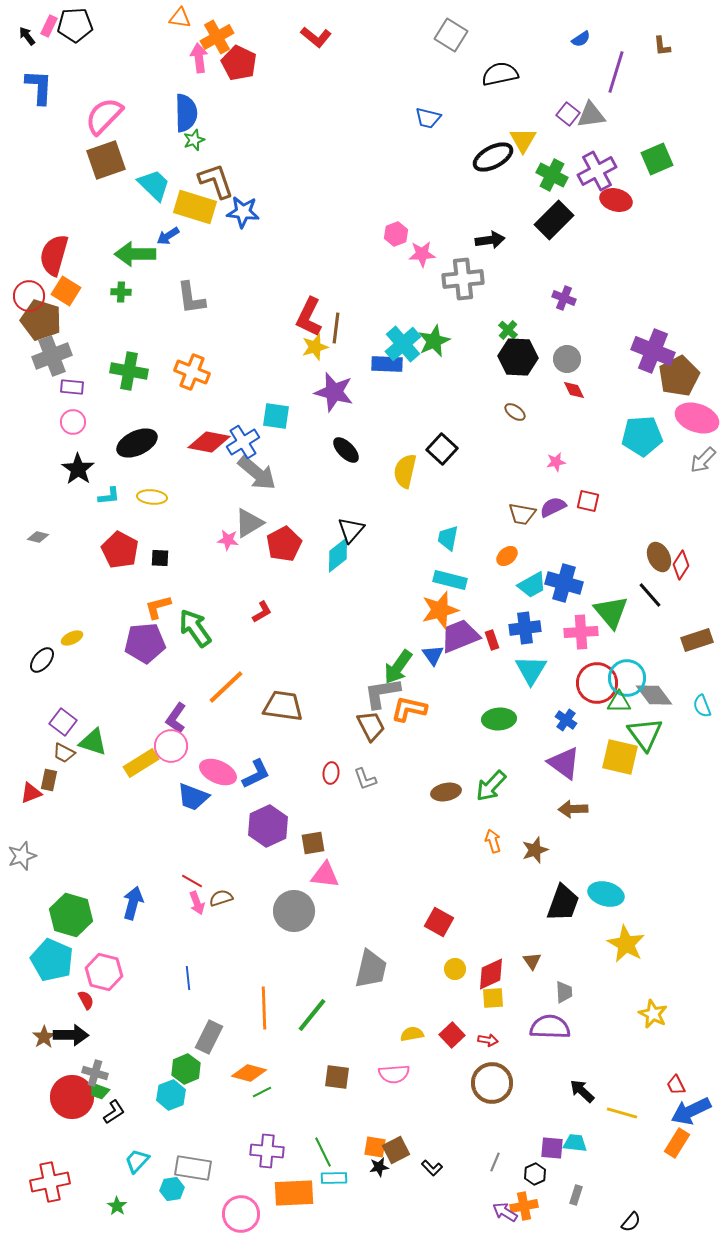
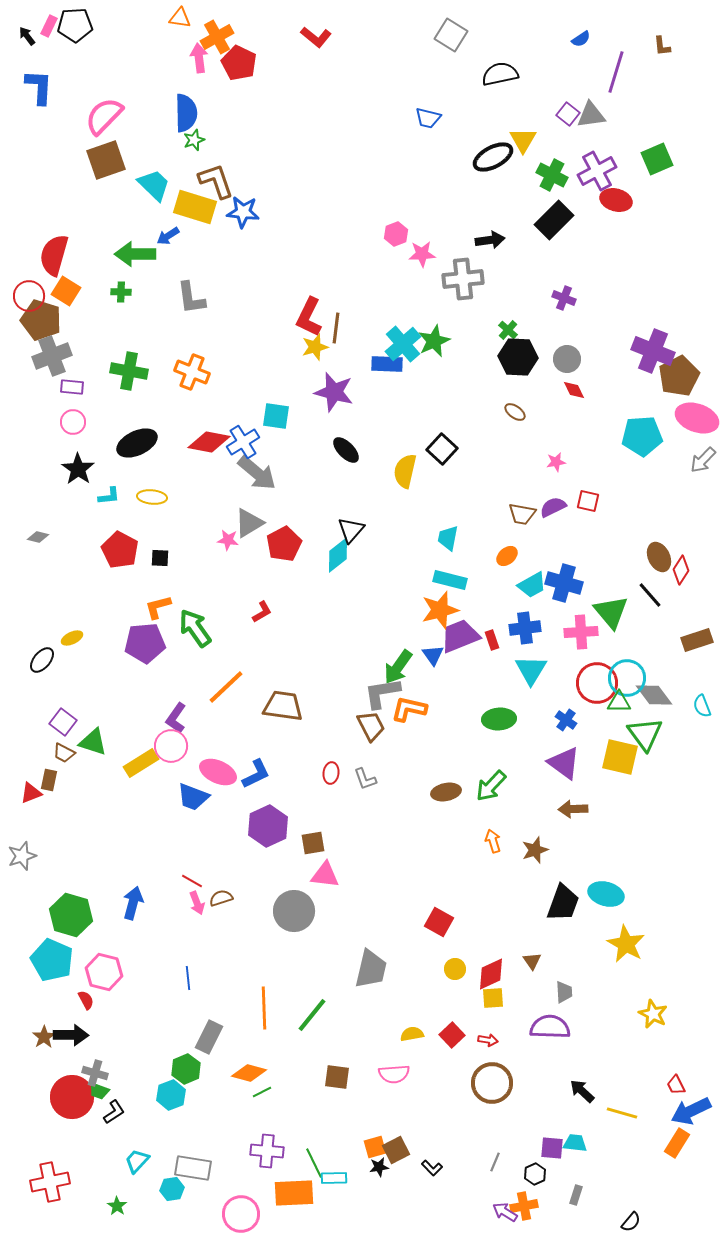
red diamond at (681, 565): moved 5 px down
orange square at (375, 1147): rotated 25 degrees counterclockwise
green line at (323, 1152): moved 9 px left, 11 px down
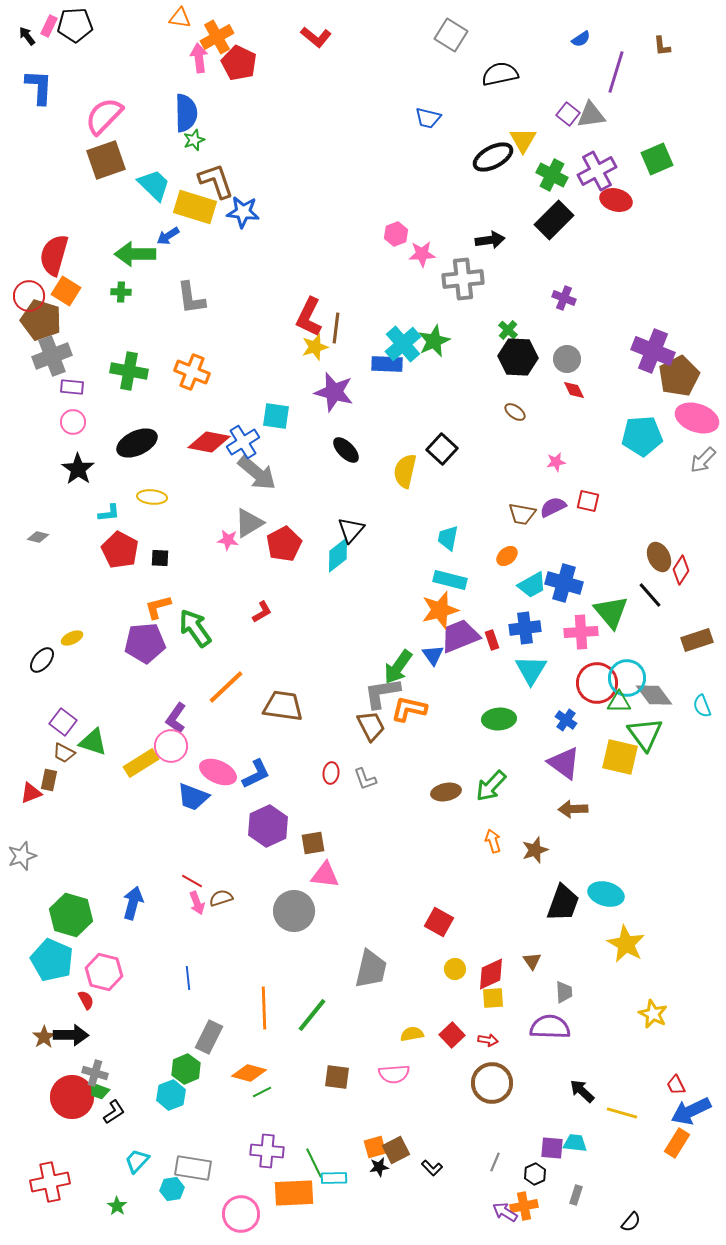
cyan L-shape at (109, 496): moved 17 px down
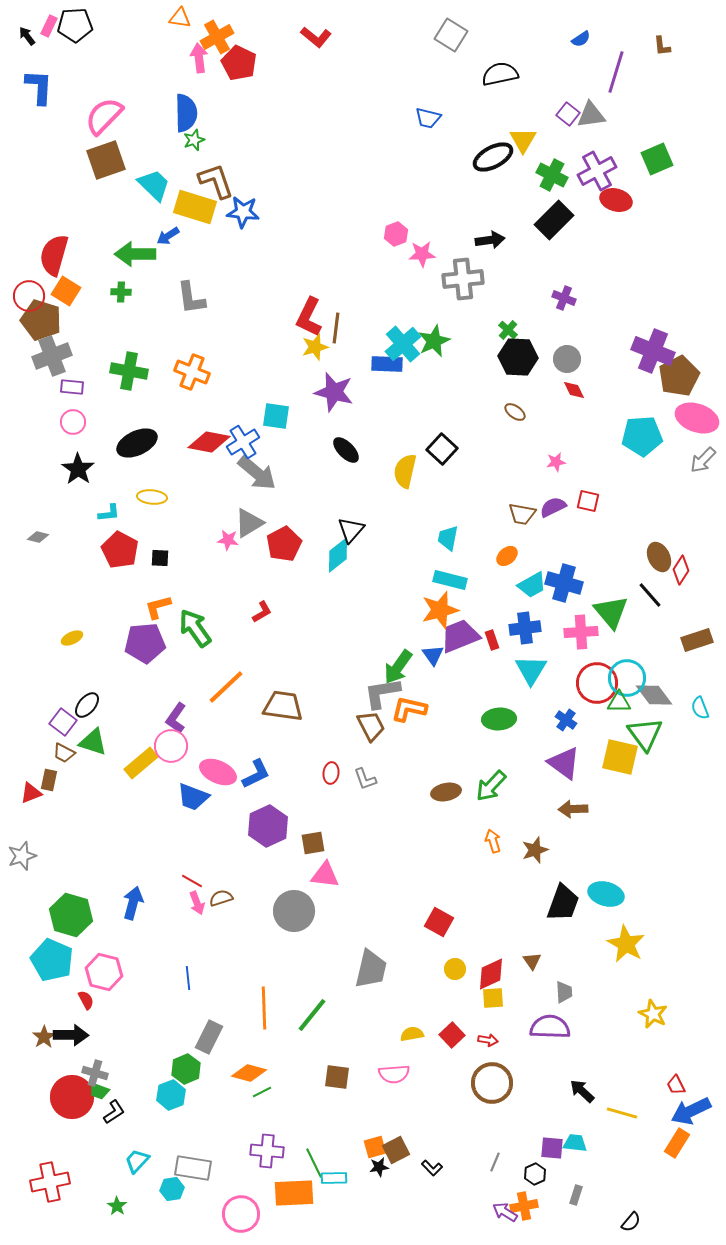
black ellipse at (42, 660): moved 45 px right, 45 px down
cyan semicircle at (702, 706): moved 2 px left, 2 px down
yellow rectangle at (141, 763): rotated 8 degrees counterclockwise
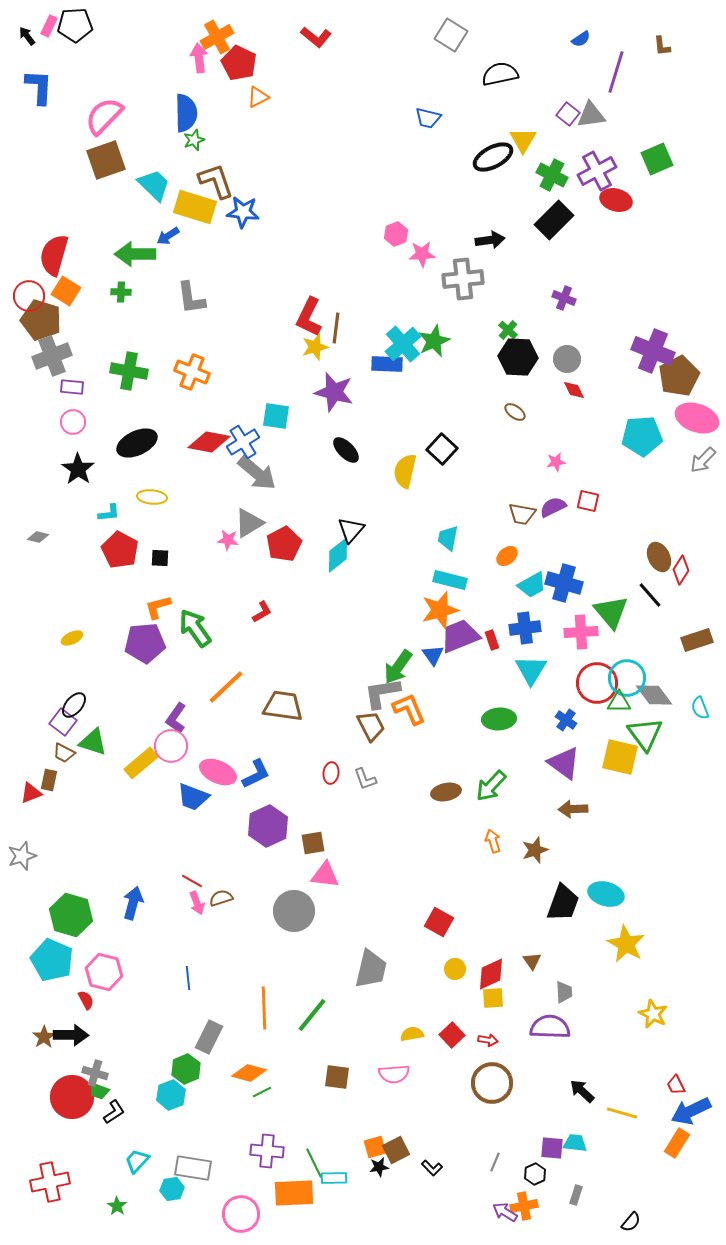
orange triangle at (180, 18): moved 78 px right, 79 px down; rotated 35 degrees counterclockwise
black ellipse at (87, 705): moved 13 px left
orange L-shape at (409, 709): rotated 54 degrees clockwise
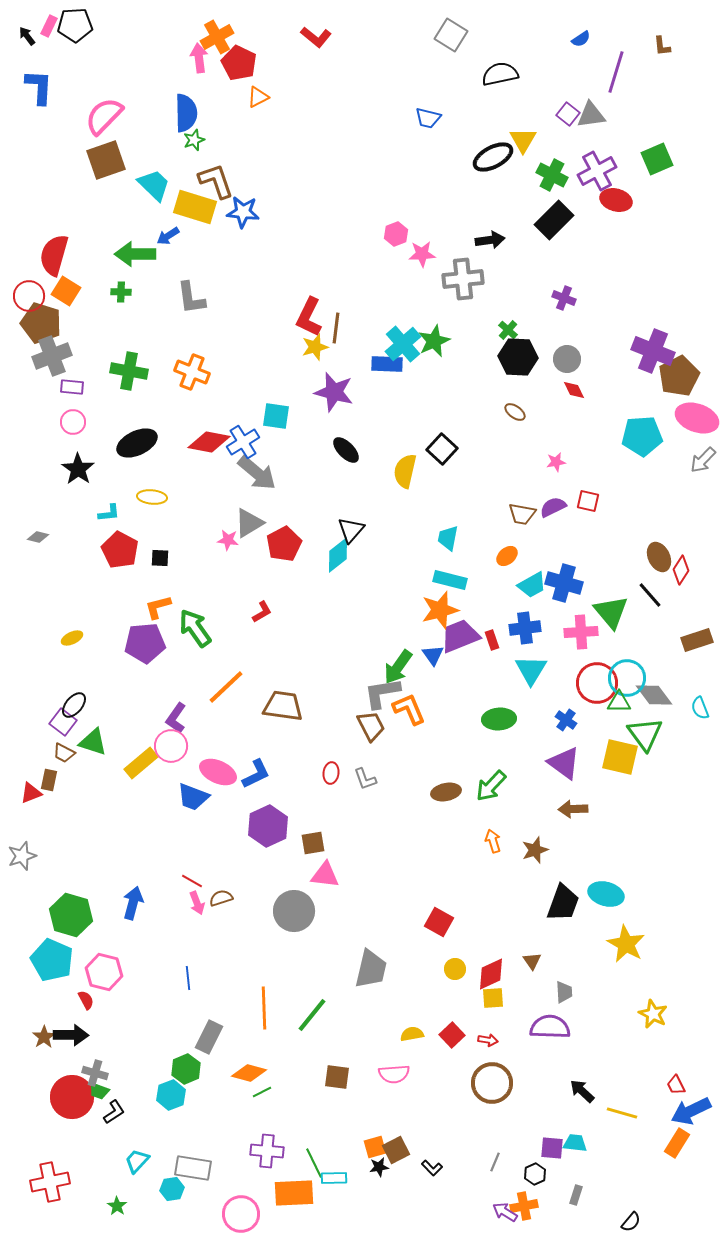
brown pentagon at (41, 320): moved 3 px down
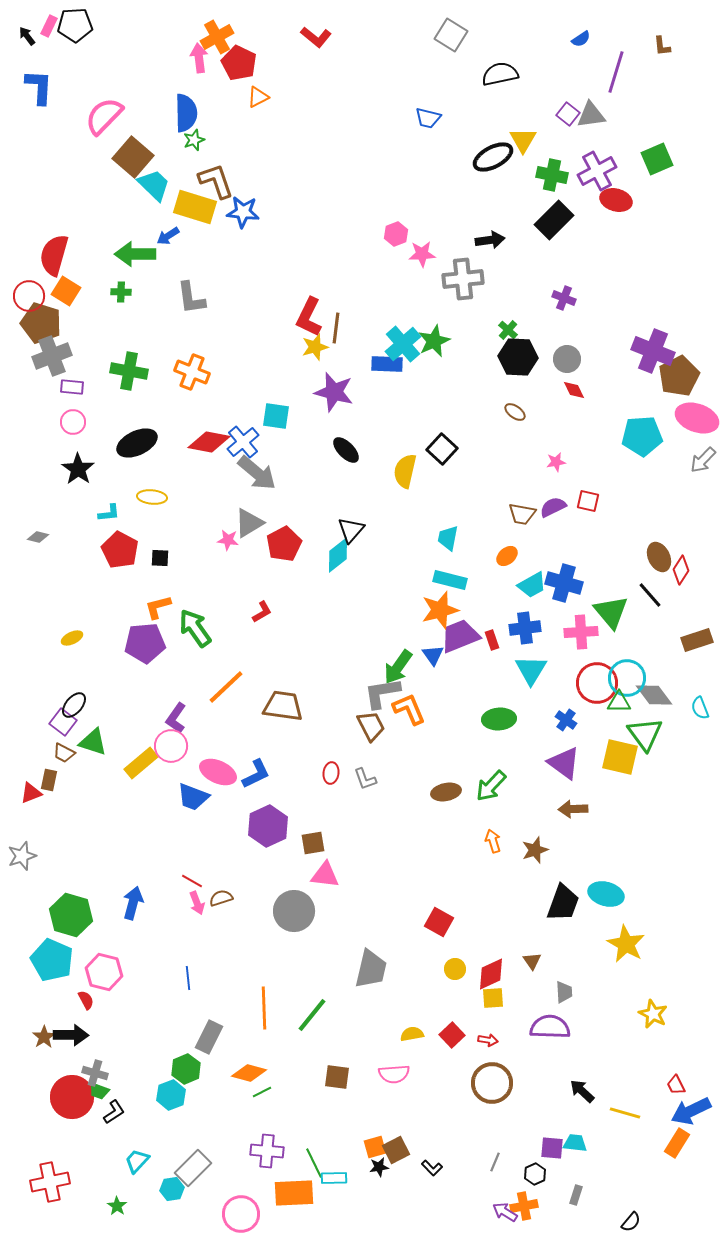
brown square at (106, 160): moved 27 px right, 3 px up; rotated 30 degrees counterclockwise
green cross at (552, 175): rotated 16 degrees counterclockwise
blue cross at (243, 442): rotated 8 degrees counterclockwise
yellow line at (622, 1113): moved 3 px right
gray rectangle at (193, 1168): rotated 54 degrees counterclockwise
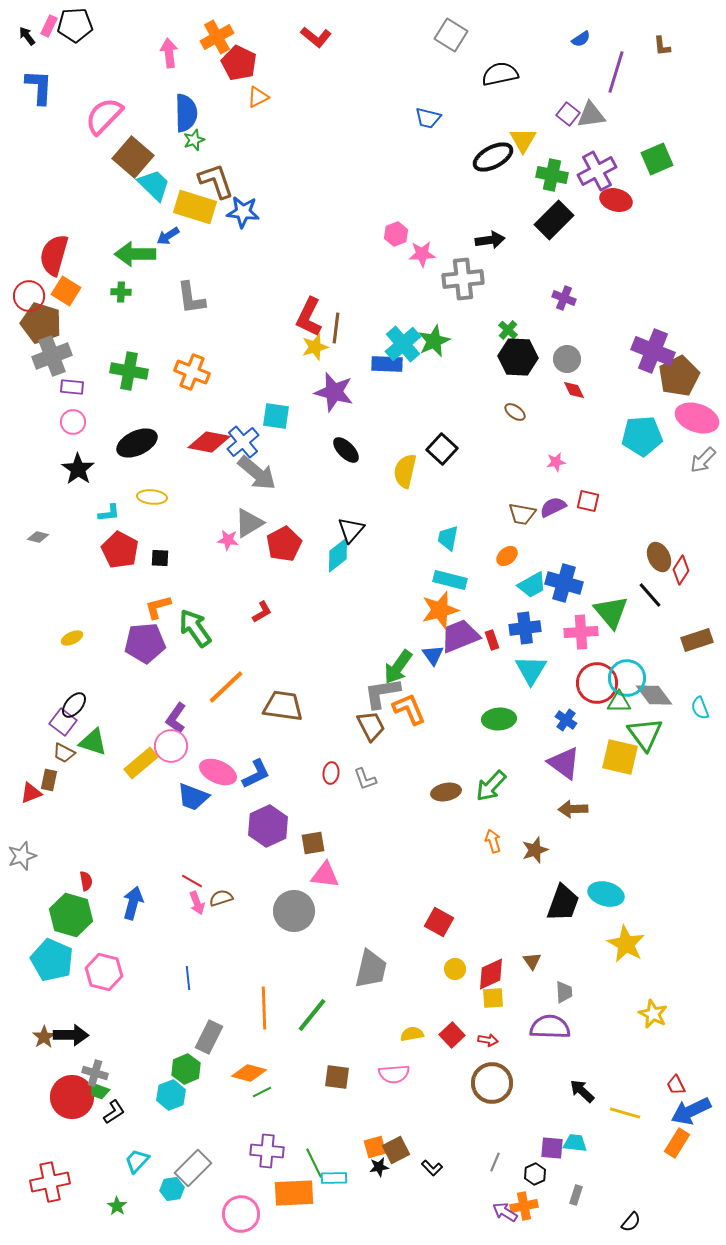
pink arrow at (199, 58): moved 30 px left, 5 px up
red semicircle at (86, 1000): moved 119 px up; rotated 18 degrees clockwise
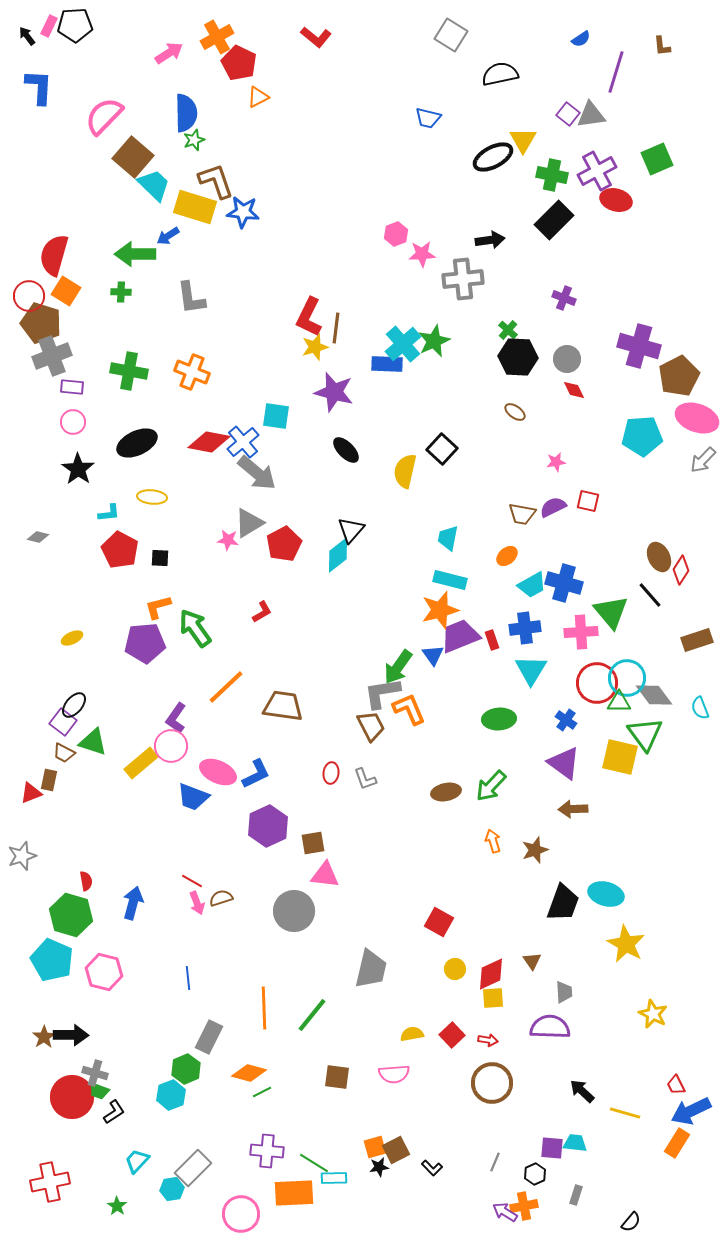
pink arrow at (169, 53): rotated 64 degrees clockwise
purple cross at (653, 351): moved 14 px left, 5 px up; rotated 6 degrees counterclockwise
green line at (314, 1163): rotated 32 degrees counterclockwise
